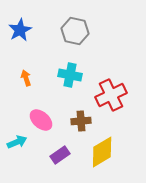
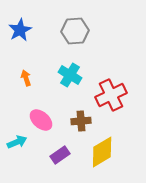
gray hexagon: rotated 16 degrees counterclockwise
cyan cross: rotated 20 degrees clockwise
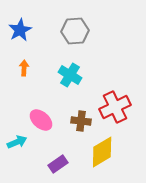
orange arrow: moved 2 px left, 10 px up; rotated 21 degrees clockwise
red cross: moved 4 px right, 12 px down
brown cross: rotated 12 degrees clockwise
purple rectangle: moved 2 px left, 9 px down
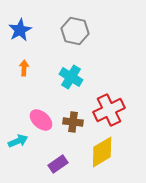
gray hexagon: rotated 16 degrees clockwise
cyan cross: moved 1 px right, 2 px down
red cross: moved 6 px left, 3 px down
brown cross: moved 8 px left, 1 px down
cyan arrow: moved 1 px right, 1 px up
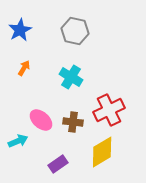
orange arrow: rotated 28 degrees clockwise
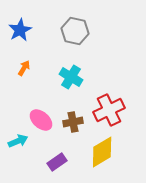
brown cross: rotated 18 degrees counterclockwise
purple rectangle: moved 1 px left, 2 px up
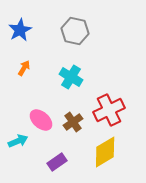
brown cross: rotated 24 degrees counterclockwise
yellow diamond: moved 3 px right
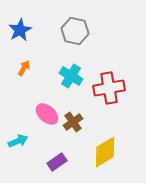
cyan cross: moved 1 px up
red cross: moved 22 px up; rotated 16 degrees clockwise
pink ellipse: moved 6 px right, 6 px up
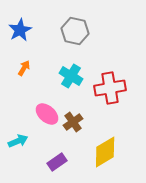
red cross: moved 1 px right
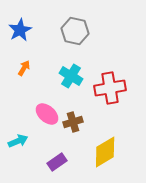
brown cross: rotated 18 degrees clockwise
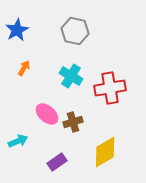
blue star: moved 3 px left
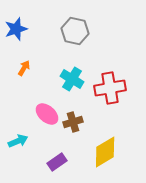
blue star: moved 1 px left, 1 px up; rotated 10 degrees clockwise
cyan cross: moved 1 px right, 3 px down
